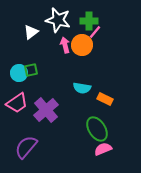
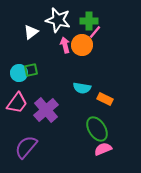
pink trapezoid: rotated 20 degrees counterclockwise
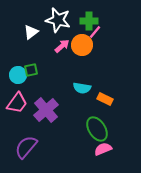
pink arrow: moved 3 px left, 1 px down; rotated 63 degrees clockwise
cyan circle: moved 1 px left, 2 px down
